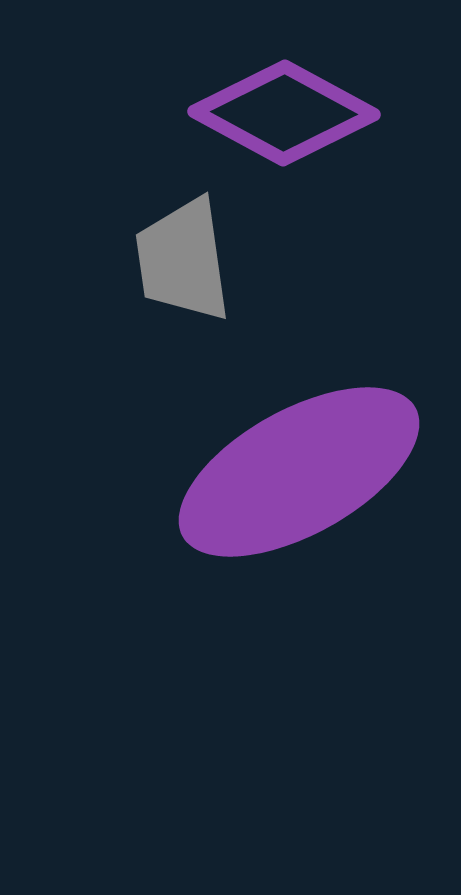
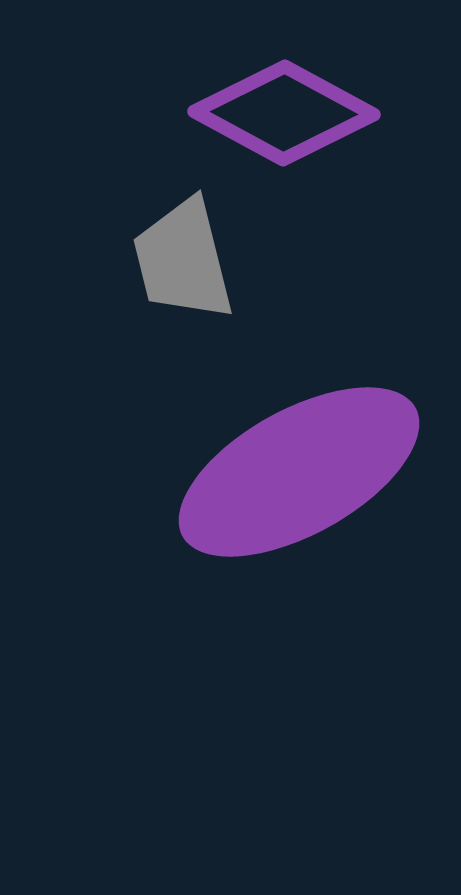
gray trapezoid: rotated 6 degrees counterclockwise
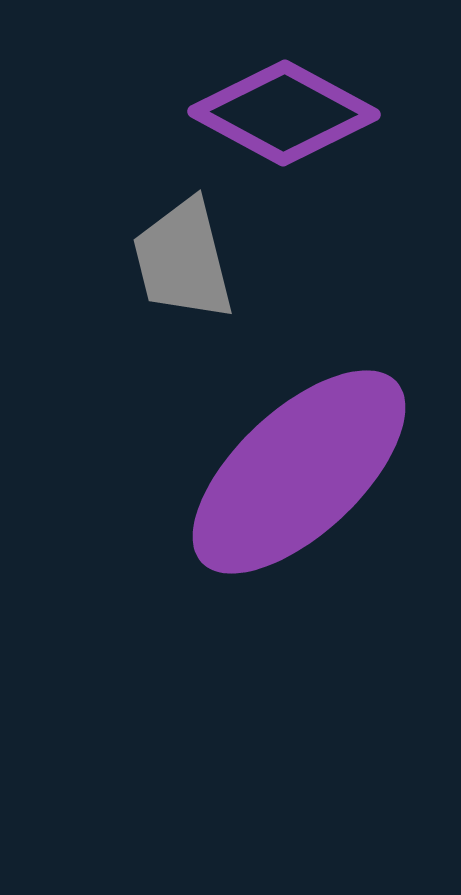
purple ellipse: rotated 14 degrees counterclockwise
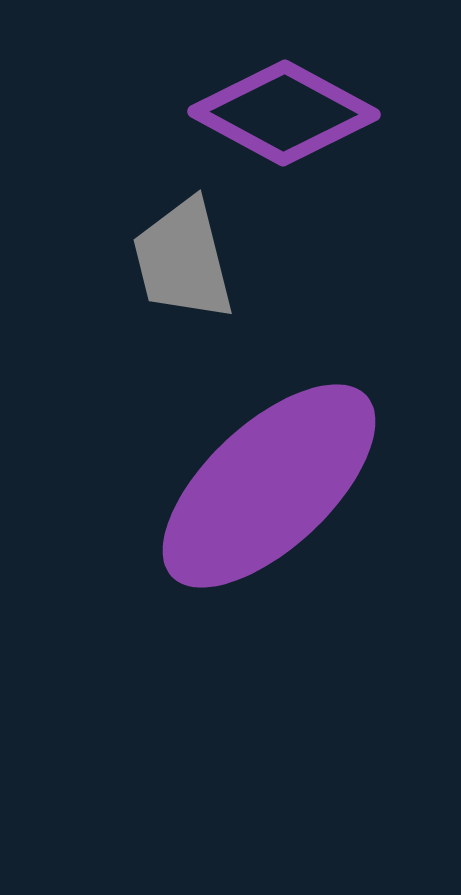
purple ellipse: moved 30 px left, 14 px down
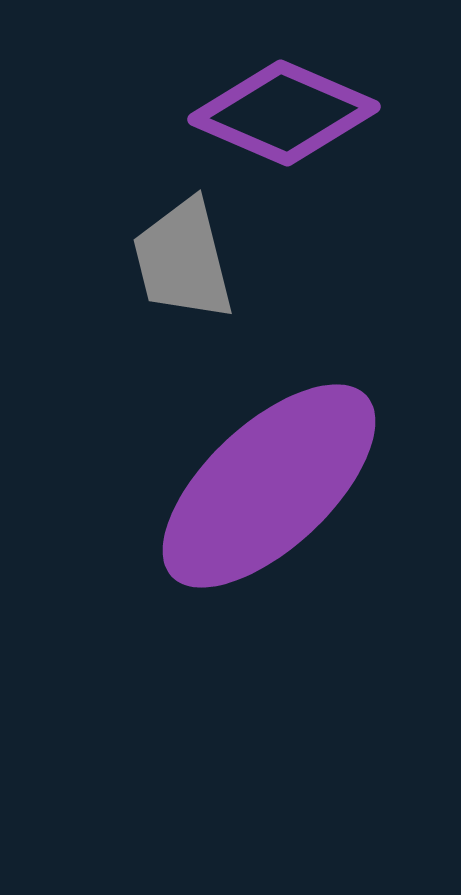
purple diamond: rotated 5 degrees counterclockwise
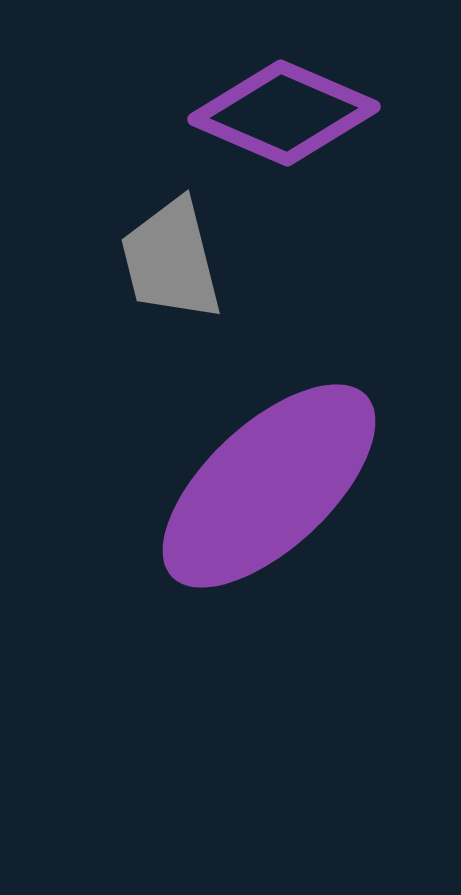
gray trapezoid: moved 12 px left
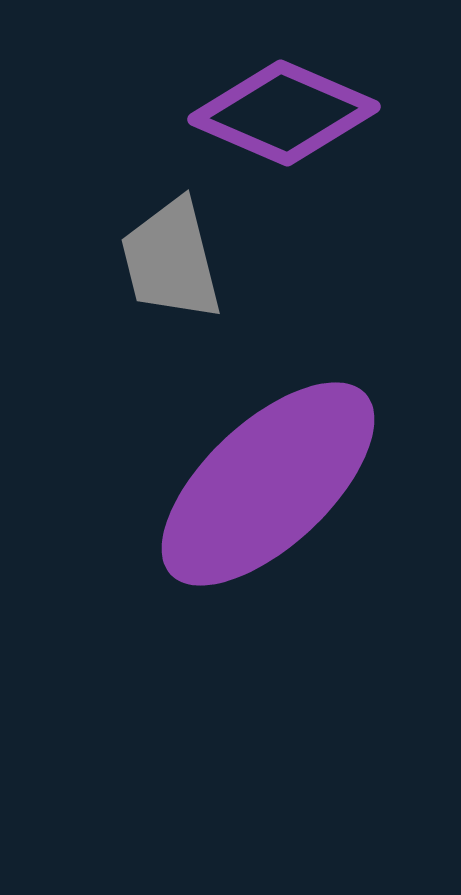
purple ellipse: moved 1 px left, 2 px up
